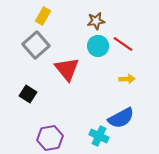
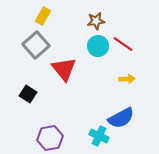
red triangle: moved 3 px left
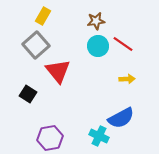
red triangle: moved 6 px left, 2 px down
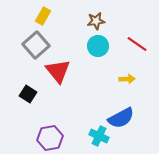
red line: moved 14 px right
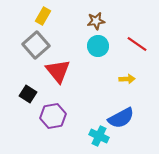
purple hexagon: moved 3 px right, 22 px up
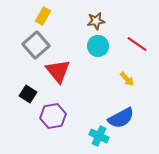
yellow arrow: rotated 49 degrees clockwise
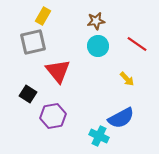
gray square: moved 3 px left, 3 px up; rotated 28 degrees clockwise
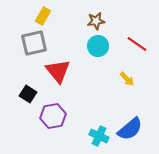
gray square: moved 1 px right, 1 px down
blue semicircle: moved 9 px right, 11 px down; rotated 12 degrees counterclockwise
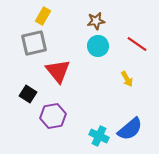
yellow arrow: rotated 14 degrees clockwise
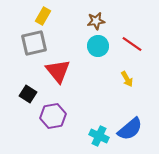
red line: moved 5 px left
